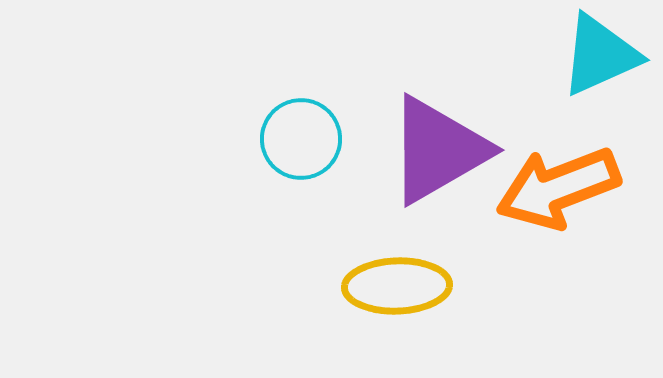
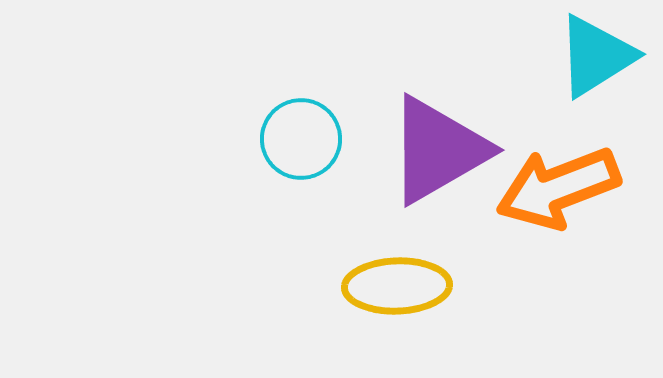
cyan triangle: moved 4 px left, 1 px down; rotated 8 degrees counterclockwise
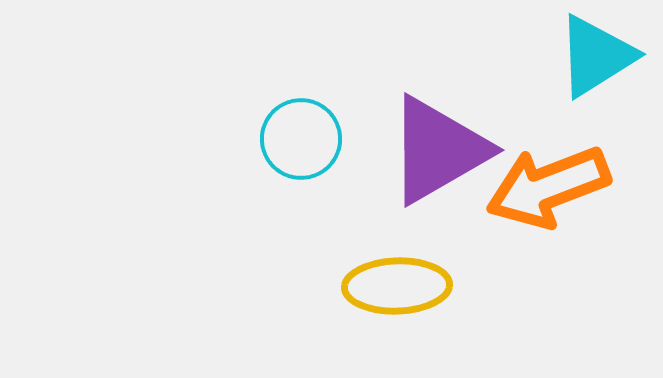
orange arrow: moved 10 px left, 1 px up
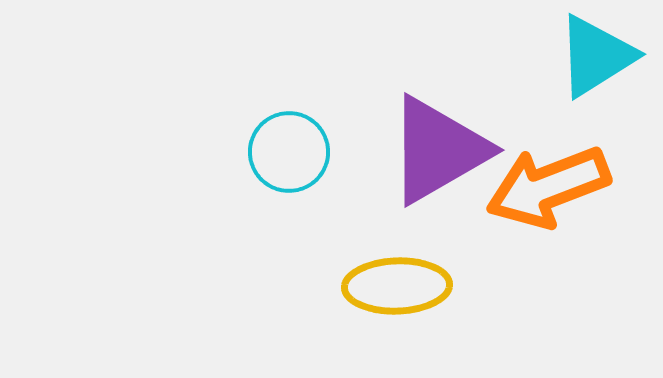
cyan circle: moved 12 px left, 13 px down
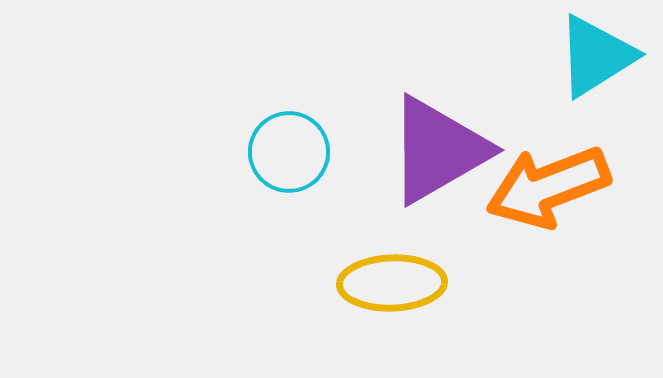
yellow ellipse: moved 5 px left, 3 px up
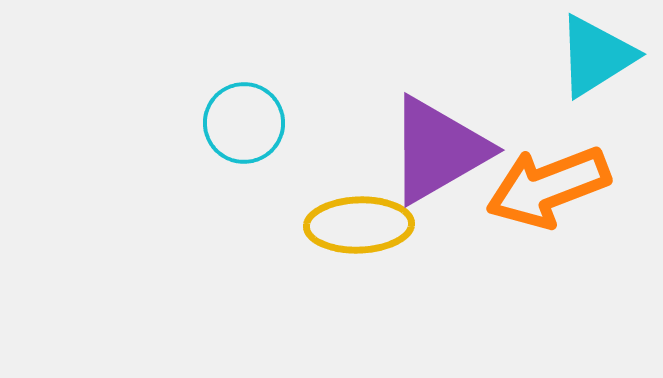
cyan circle: moved 45 px left, 29 px up
yellow ellipse: moved 33 px left, 58 px up
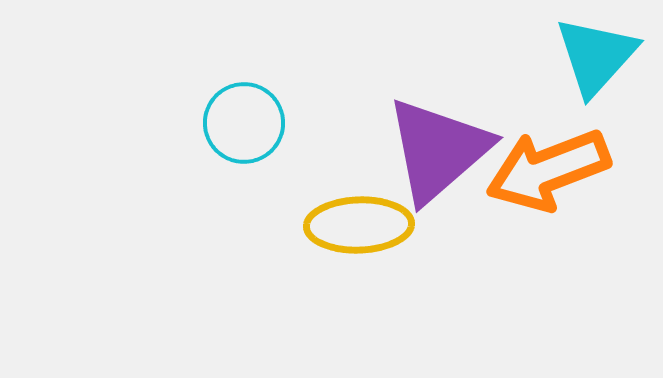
cyan triangle: rotated 16 degrees counterclockwise
purple triangle: rotated 11 degrees counterclockwise
orange arrow: moved 17 px up
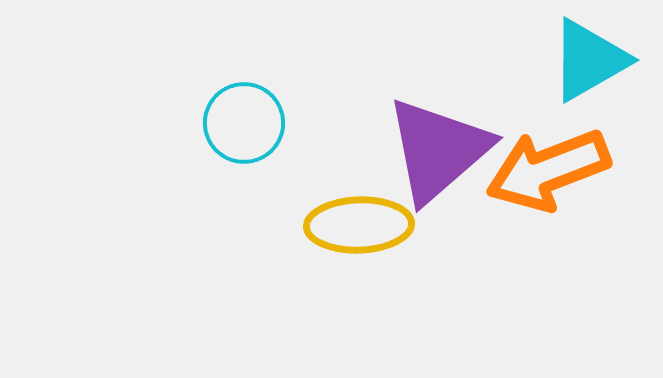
cyan triangle: moved 7 px left, 4 px down; rotated 18 degrees clockwise
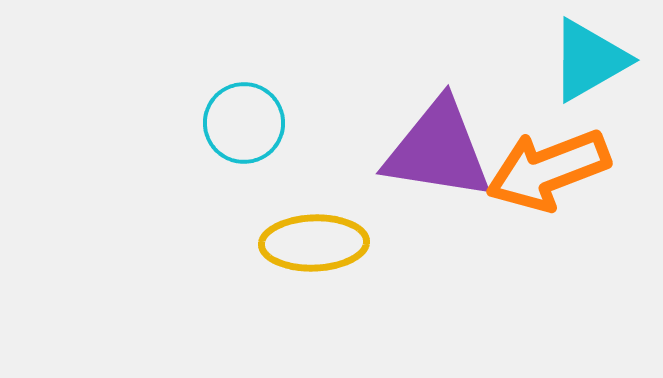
purple triangle: rotated 50 degrees clockwise
yellow ellipse: moved 45 px left, 18 px down
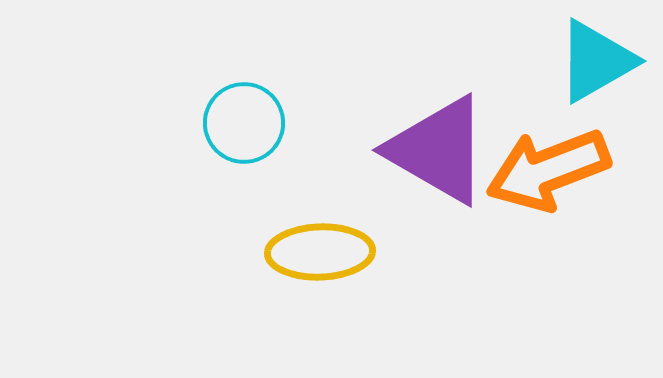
cyan triangle: moved 7 px right, 1 px down
purple triangle: rotated 21 degrees clockwise
yellow ellipse: moved 6 px right, 9 px down
